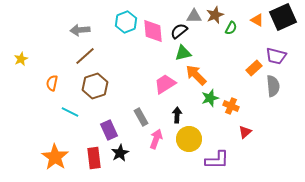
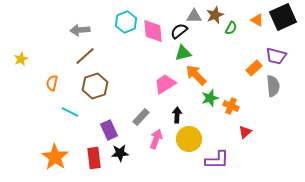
gray rectangle: rotated 72 degrees clockwise
black star: rotated 24 degrees clockwise
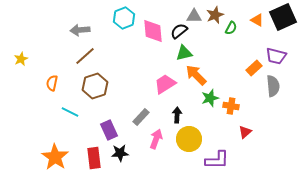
cyan hexagon: moved 2 px left, 4 px up
green triangle: moved 1 px right
orange cross: rotated 14 degrees counterclockwise
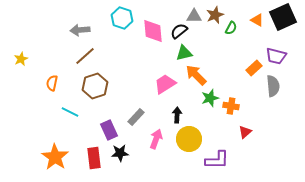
cyan hexagon: moved 2 px left; rotated 20 degrees counterclockwise
gray rectangle: moved 5 px left
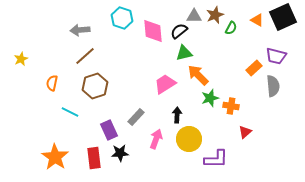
orange arrow: moved 2 px right
purple L-shape: moved 1 px left, 1 px up
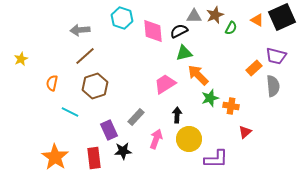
black square: moved 1 px left
black semicircle: rotated 12 degrees clockwise
black star: moved 3 px right, 2 px up
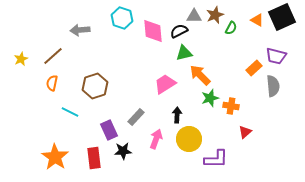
brown line: moved 32 px left
orange arrow: moved 2 px right
